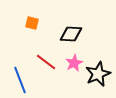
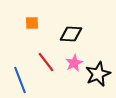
orange square: rotated 16 degrees counterclockwise
red line: rotated 15 degrees clockwise
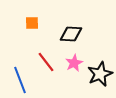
black star: moved 2 px right
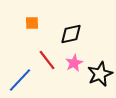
black diamond: rotated 15 degrees counterclockwise
red line: moved 1 px right, 2 px up
blue line: rotated 64 degrees clockwise
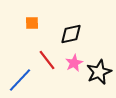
black star: moved 1 px left, 2 px up
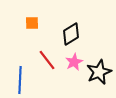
black diamond: rotated 20 degrees counterclockwise
pink star: moved 1 px up
blue line: rotated 40 degrees counterclockwise
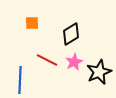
red line: rotated 25 degrees counterclockwise
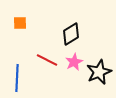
orange square: moved 12 px left
blue line: moved 3 px left, 2 px up
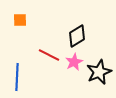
orange square: moved 3 px up
black diamond: moved 6 px right, 2 px down
red line: moved 2 px right, 5 px up
blue line: moved 1 px up
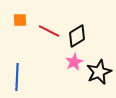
red line: moved 24 px up
